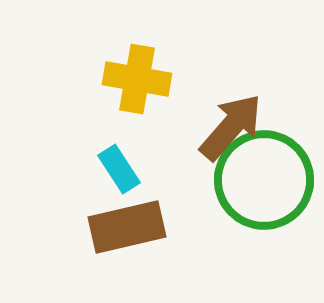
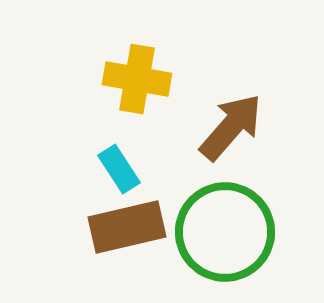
green circle: moved 39 px left, 52 px down
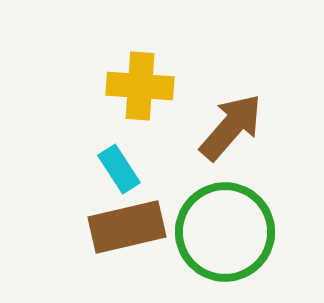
yellow cross: moved 3 px right, 7 px down; rotated 6 degrees counterclockwise
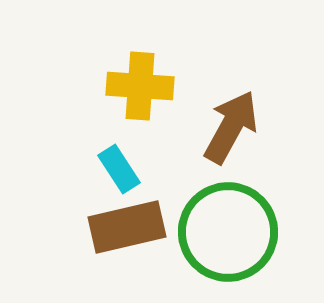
brown arrow: rotated 12 degrees counterclockwise
green circle: moved 3 px right
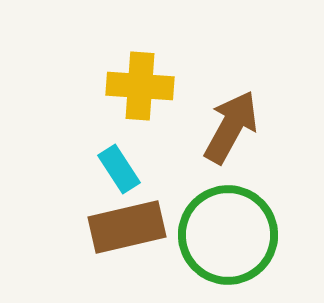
green circle: moved 3 px down
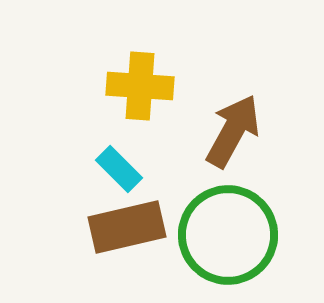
brown arrow: moved 2 px right, 4 px down
cyan rectangle: rotated 12 degrees counterclockwise
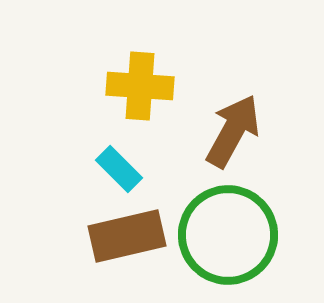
brown rectangle: moved 9 px down
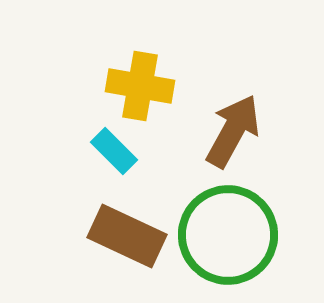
yellow cross: rotated 6 degrees clockwise
cyan rectangle: moved 5 px left, 18 px up
brown rectangle: rotated 38 degrees clockwise
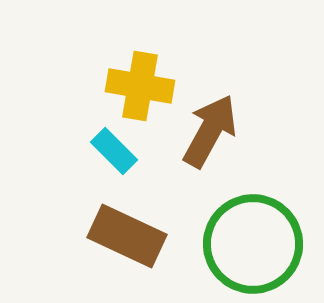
brown arrow: moved 23 px left
green circle: moved 25 px right, 9 px down
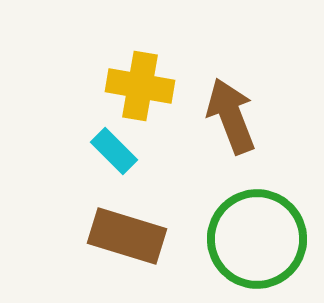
brown arrow: moved 21 px right, 15 px up; rotated 50 degrees counterclockwise
brown rectangle: rotated 8 degrees counterclockwise
green circle: moved 4 px right, 5 px up
